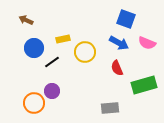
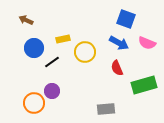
gray rectangle: moved 4 px left, 1 px down
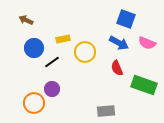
green rectangle: rotated 35 degrees clockwise
purple circle: moved 2 px up
gray rectangle: moved 2 px down
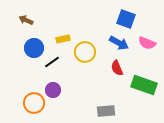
purple circle: moved 1 px right, 1 px down
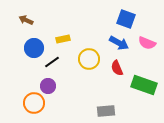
yellow circle: moved 4 px right, 7 px down
purple circle: moved 5 px left, 4 px up
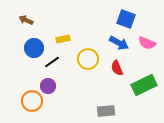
yellow circle: moved 1 px left
green rectangle: rotated 45 degrees counterclockwise
orange circle: moved 2 px left, 2 px up
